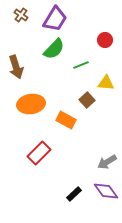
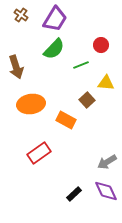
red circle: moved 4 px left, 5 px down
red rectangle: rotated 10 degrees clockwise
purple diamond: rotated 10 degrees clockwise
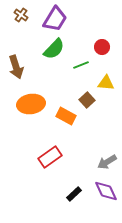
red circle: moved 1 px right, 2 px down
orange rectangle: moved 4 px up
red rectangle: moved 11 px right, 4 px down
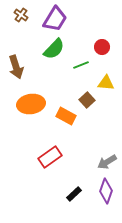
purple diamond: rotated 45 degrees clockwise
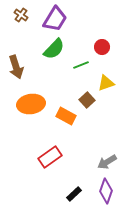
yellow triangle: rotated 24 degrees counterclockwise
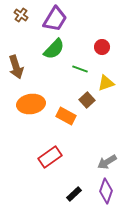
green line: moved 1 px left, 4 px down; rotated 42 degrees clockwise
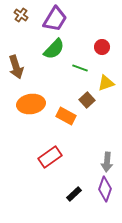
green line: moved 1 px up
gray arrow: rotated 54 degrees counterclockwise
purple diamond: moved 1 px left, 2 px up
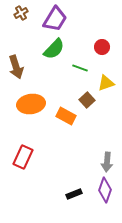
brown cross: moved 2 px up; rotated 24 degrees clockwise
red rectangle: moved 27 px left; rotated 30 degrees counterclockwise
purple diamond: moved 1 px down
black rectangle: rotated 21 degrees clockwise
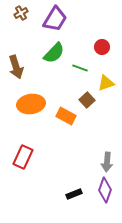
green semicircle: moved 4 px down
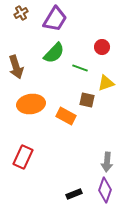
brown square: rotated 35 degrees counterclockwise
